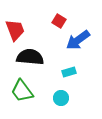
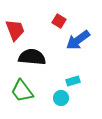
black semicircle: moved 2 px right
cyan rectangle: moved 4 px right, 9 px down
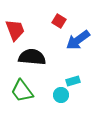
cyan circle: moved 3 px up
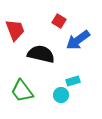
black semicircle: moved 9 px right, 3 px up; rotated 8 degrees clockwise
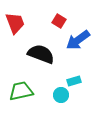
red trapezoid: moved 7 px up
black semicircle: rotated 8 degrees clockwise
cyan rectangle: moved 1 px right
green trapezoid: moved 1 px left; rotated 115 degrees clockwise
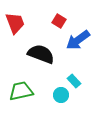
cyan rectangle: rotated 64 degrees clockwise
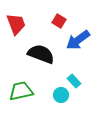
red trapezoid: moved 1 px right, 1 px down
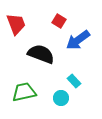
green trapezoid: moved 3 px right, 1 px down
cyan circle: moved 3 px down
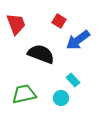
cyan rectangle: moved 1 px left, 1 px up
green trapezoid: moved 2 px down
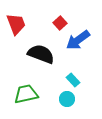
red square: moved 1 px right, 2 px down; rotated 16 degrees clockwise
green trapezoid: moved 2 px right
cyan circle: moved 6 px right, 1 px down
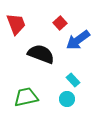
green trapezoid: moved 3 px down
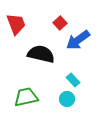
black semicircle: rotated 8 degrees counterclockwise
